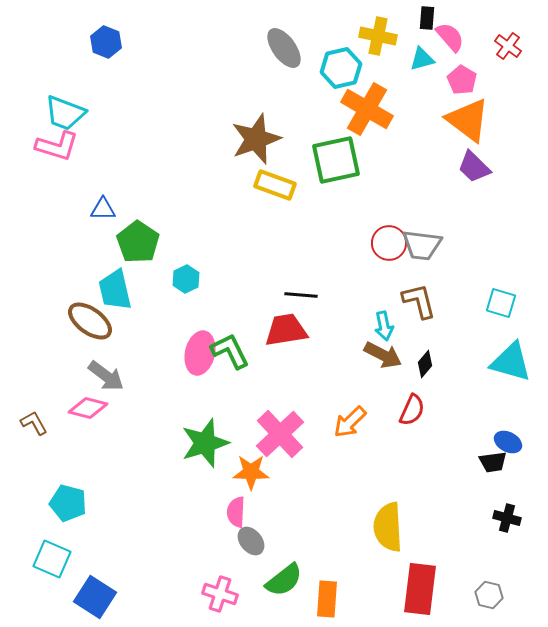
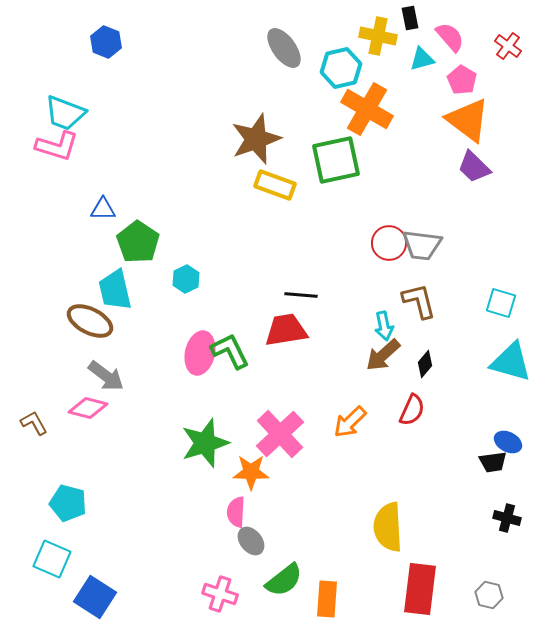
black rectangle at (427, 18): moved 17 px left; rotated 15 degrees counterclockwise
brown ellipse at (90, 321): rotated 9 degrees counterclockwise
brown arrow at (383, 355): rotated 111 degrees clockwise
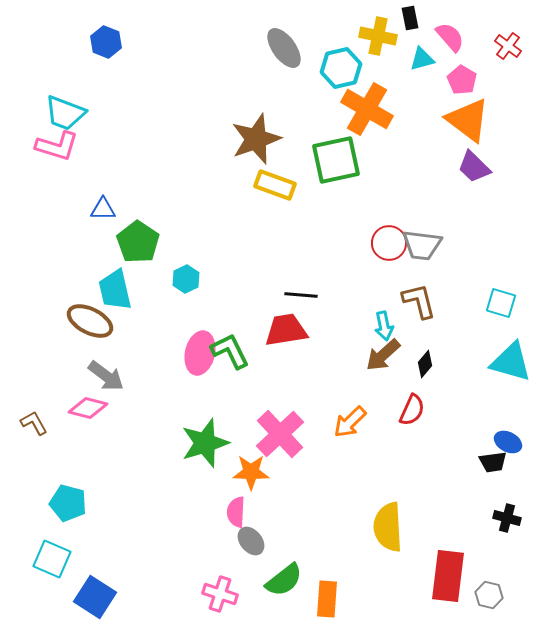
red rectangle at (420, 589): moved 28 px right, 13 px up
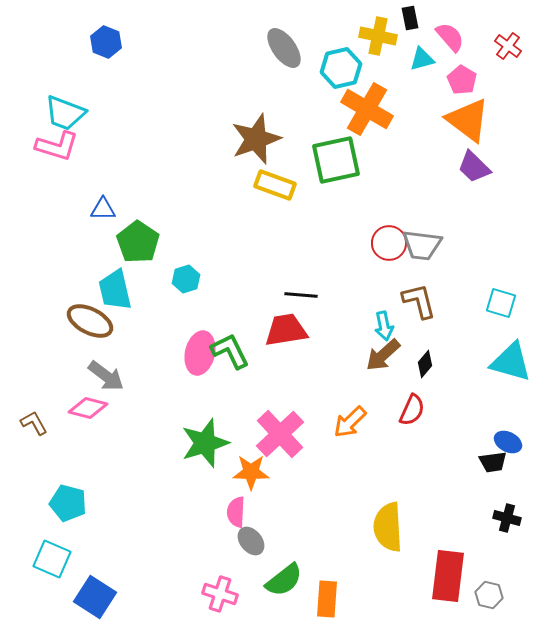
cyan hexagon at (186, 279): rotated 8 degrees clockwise
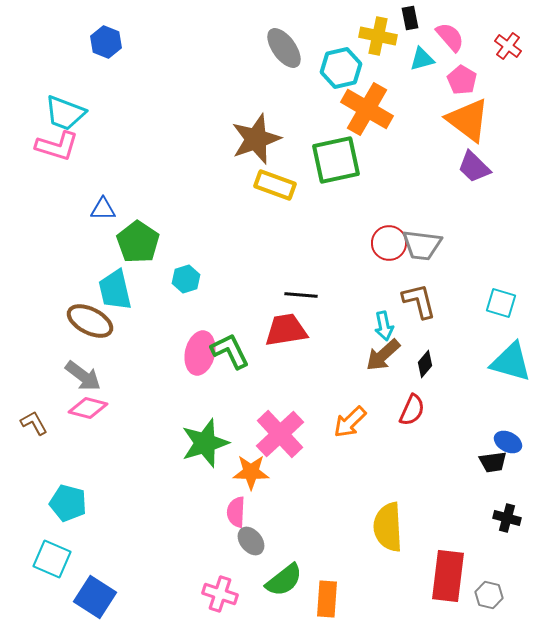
gray arrow at (106, 376): moved 23 px left
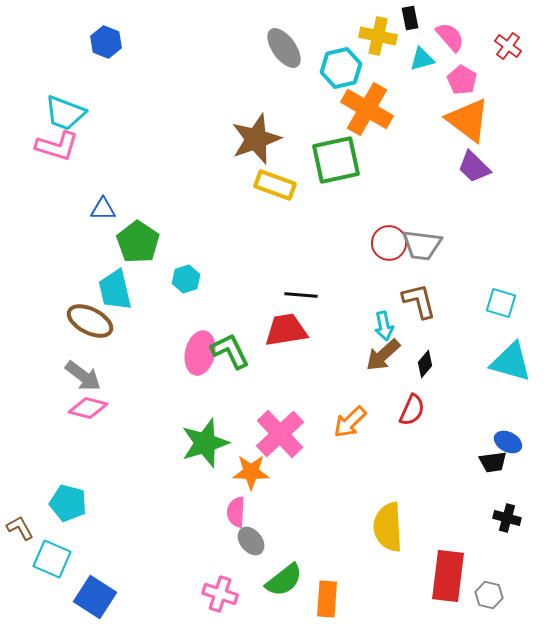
brown L-shape at (34, 423): moved 14 px left, 105 px down
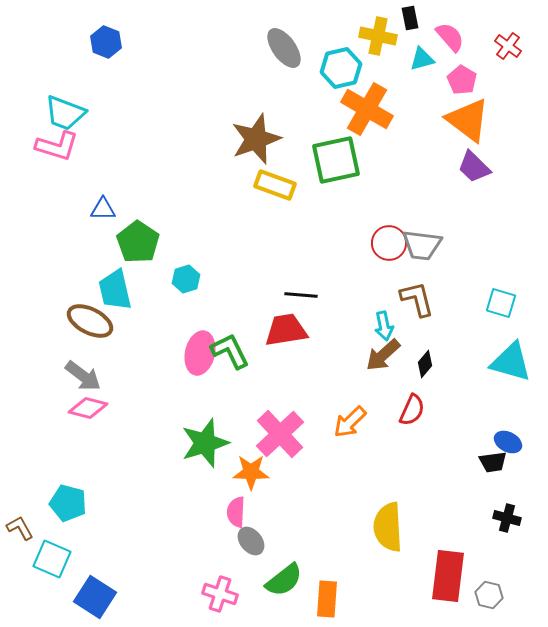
brown L-shape at (419, 301): moved 2 px left, 2 px up
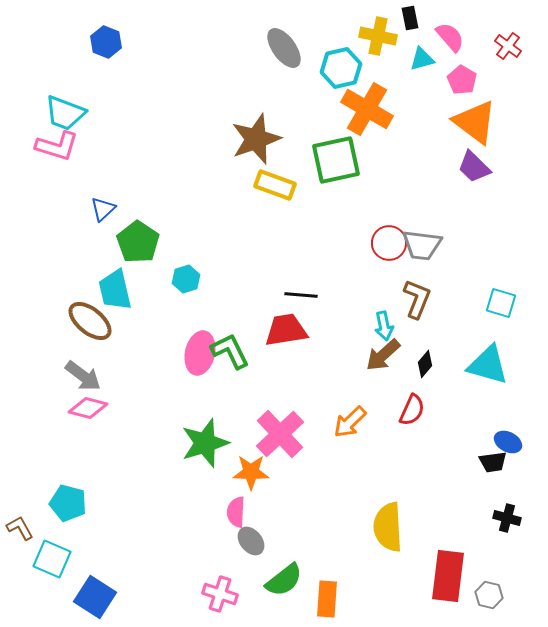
orange triangle at (468, 120): moved 7 px right, 2 px down
blue triangle at (103, 209): rotated 44 degrees counterclockwise
brown L-shape at (417, 299): rotated 36 degrees clockwise
brown ellipse at (90, 321): rotated 12 degrees clockwise
cyan triangle at (511, 362): moved 23 px left, 3 px down
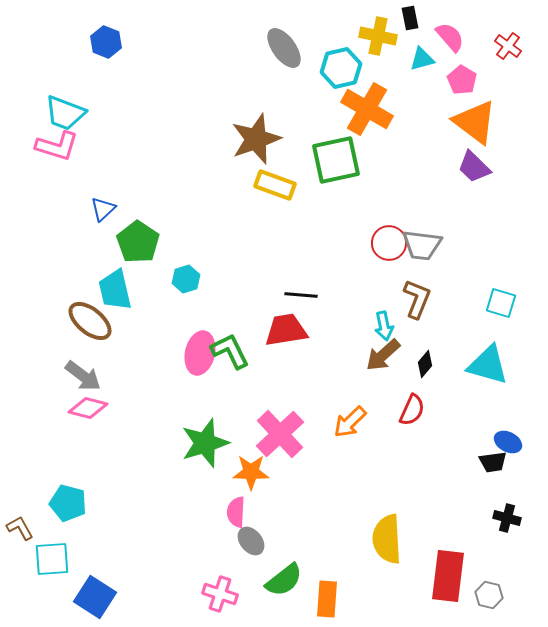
yellow semicircle at (388, 527): moved 1 px left, 12 px down
cyan square at (52, 559): rotated 27 degrees counterclockwise
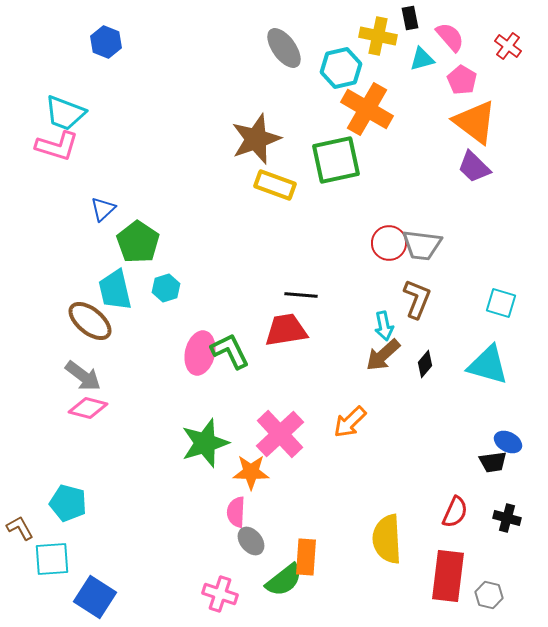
cyan hexagon at (186, 279): moved 20 px left, 9 px down
red semicircle at (412, 410): moved 43 px right, 102 px down
orange rectangle at (327, 599): moved 21 px left, 42 px up
